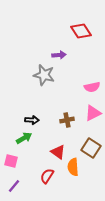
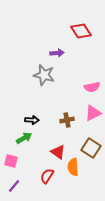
purple arrow: moved 2 px left, 2 px up
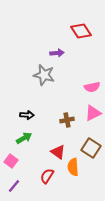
black arrow: moved 5 px left, 5 px up
pink square: rotated 24 degrees clockwise
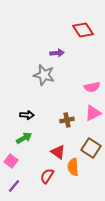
red diamond: moved 2 px right, 1 px up
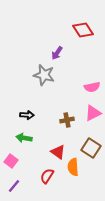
purple arrow: rotated 128 degrees clockwise
green arrow: rotated 140 degrees counterclockwise
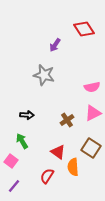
red diamond: moved 1 px right, 1 px up
purple arrow: moved 2 px left, 8 px up
brown cross: rotated 24 degrees counterclockwise
green arrow: moved 2 px left, 3 px down; rotated 49 degrees clockwise
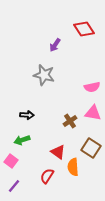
pink triangle: rotated 36 degrees clockwise
brown cross: moved 3 px right, 1 px down
green arrow: moved 1 px up; rotated 77 degrees counterclockwise
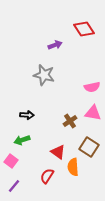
purple arrow: rotated 144 degrees counterclockwise
brown square: moved 2 px left, 1 px up
